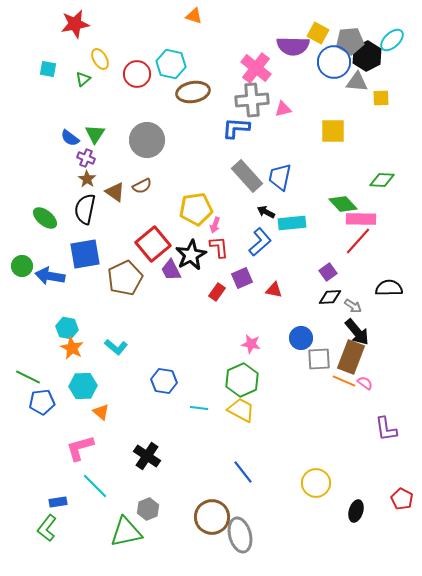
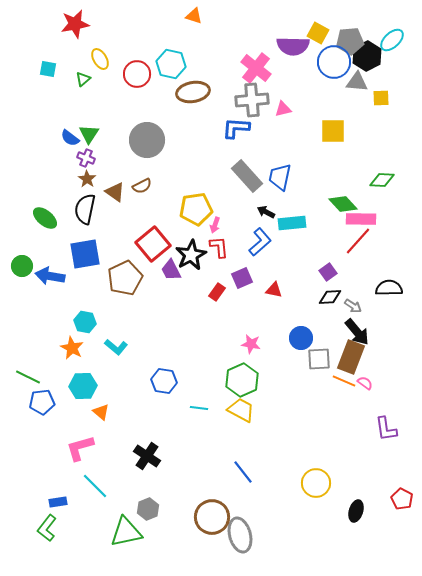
green triangle at (95, 134): moved 6 px left
cyan hexagon at (67, 328): moved 18 px right, 6 px up
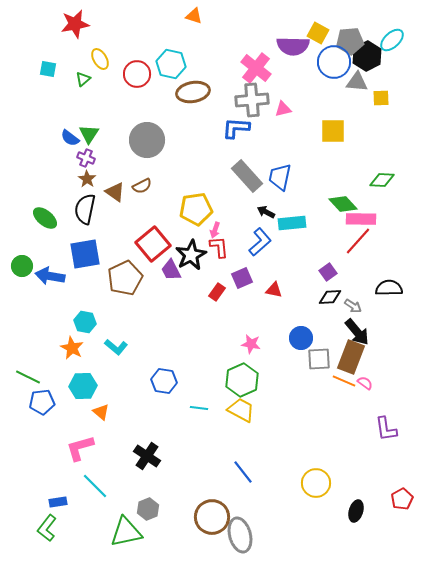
pink arrow at (215, 225): moved 5 px down
red pentagon at (402, 499): rotated 15 degrees clockwise
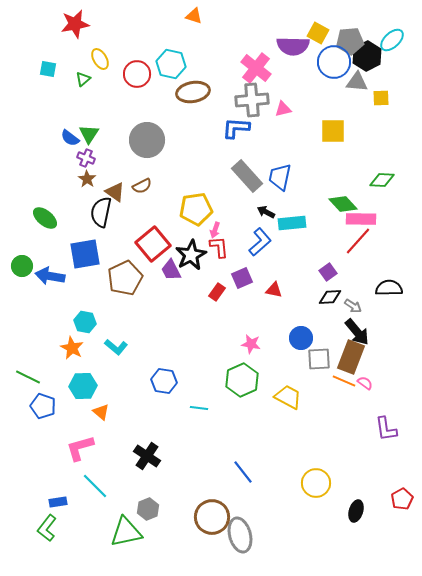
black semicircle at (85, 209): moved 16 px right, 3 px down
blue pentagon at (42, 402): moved 1 px right, 4 px down; rotated 25 degrees clockwise
yellow trapezoid at (241, 410): moved 47 px right, 13 px up
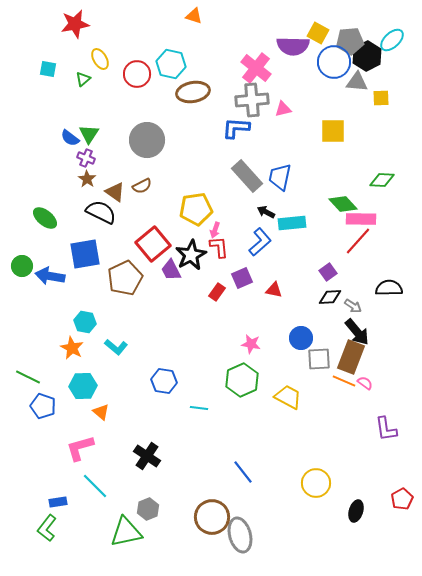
black semicircle at (101, 212): rotated 104 degrees clockwise
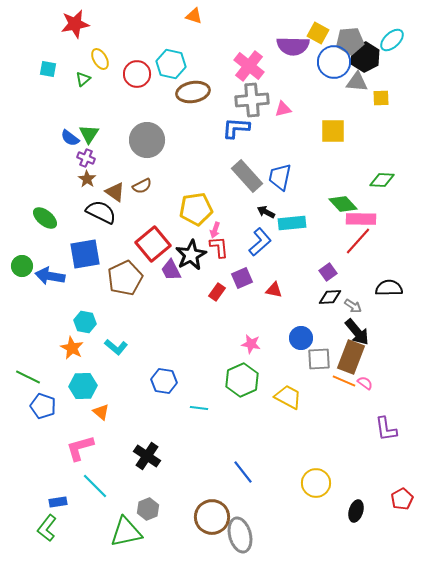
black hexagon at (367, 56): moved 2 px left, 1 px down
pink cross at (256, 68): moved 7 px left, 2 px up
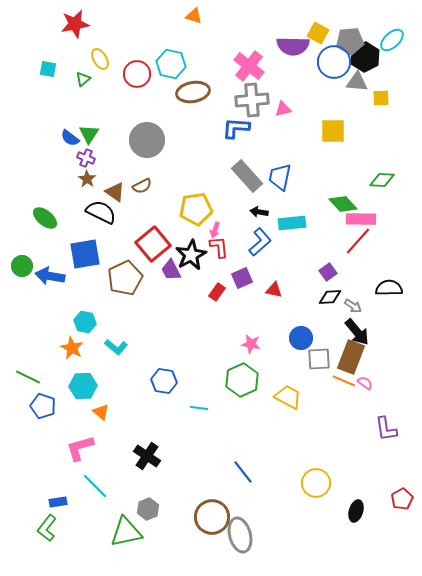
black arrow at (266, 212): moved 7 px left; rotated 18 degrees counterclockwise
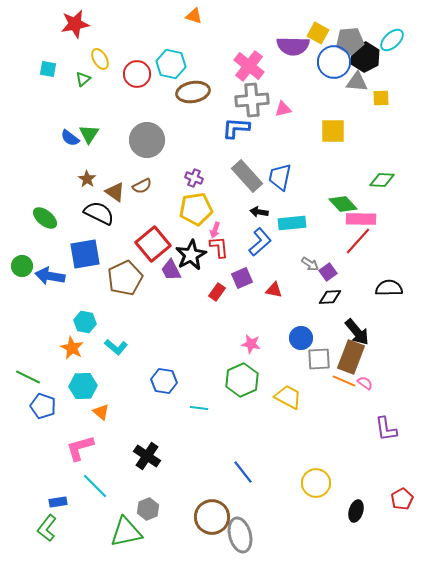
purple cross at (86, 158): moved 108 px right, 20 px down
black semicircle at (101, 212): moved 2 px left, 1 px down
gray arrow at (353, 306): moved 43 px left, 42 px up
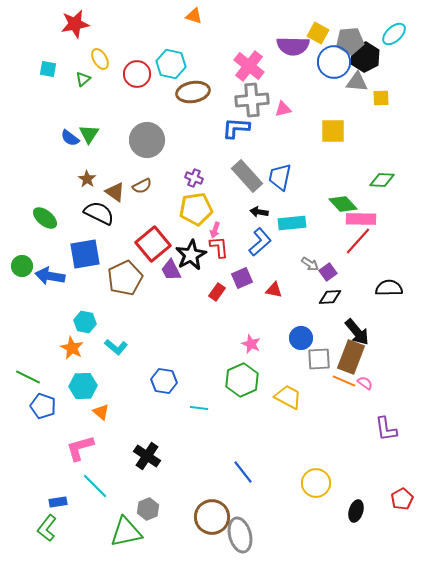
cyan ellipse at (392, 40): moved 2 px right, 6 px up
pink star at (251, 344): rotated 12 degrees clockwise
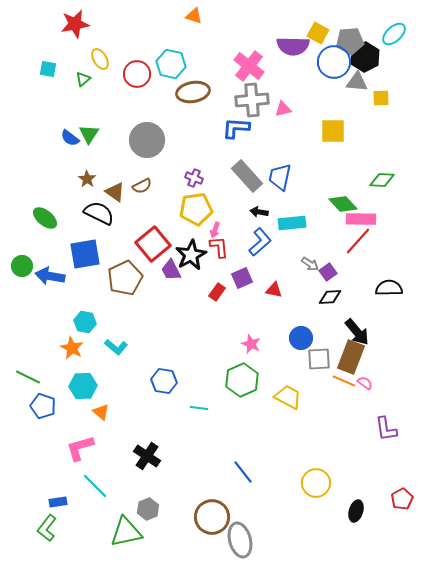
gray ellipse at (240, 535): moved 5 px down
